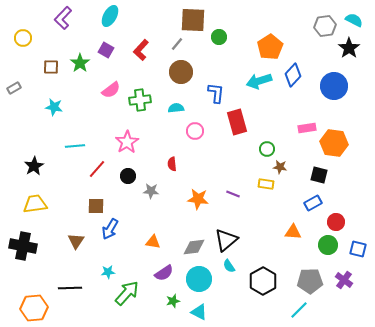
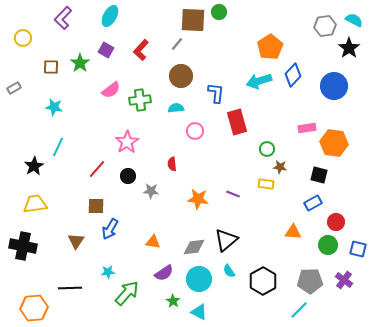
green circle at (219, 37): moved 25 px up
brown circle at (181, 72): moved 4 px down
cyan line at (75, 146): moved 17 px left, 1 px down; rotated 60 degrees counterclockwise
cyan semicircle at (229, 266): moved 5 px down
green star at (173, 301): rotated 24 degrees counterclockwise
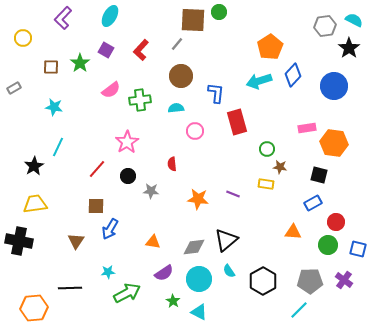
black cross at (23, 246): moved 4 px left, 5 px up
green arrow at (127, 293): rotated 20 degrees clockwise
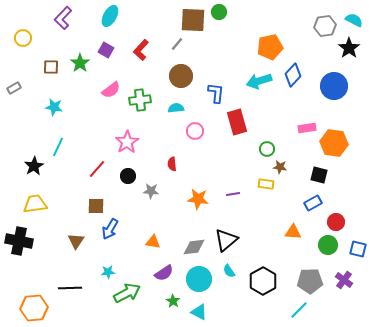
orange pentagon at (270, 47): rotated 20 degrees clockwise
purple line at (233, 194): rotated 32 degrees counterclockwise
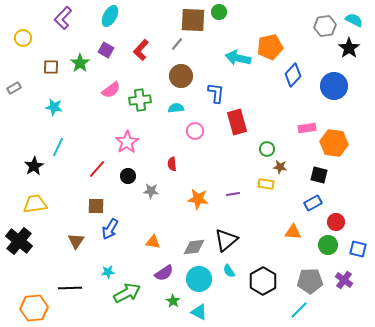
cyan arrow at (259, 81): moved 21 px left, 23 px up; rotated 30 degrees clockwise
black cross at (19, 241): rotated 28 degrees clockwise
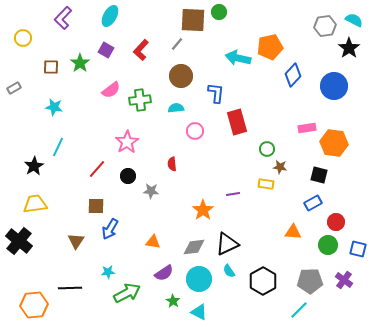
orange star at (198, 199): moved 5 px right, 11 px down; rotated 30 degrees clockwise
black triangle at (226, 240): moved 1 px right, 4 px down; rotated 15 degrees clockwise
orange hexagon at (34, 308): moved 3 px up
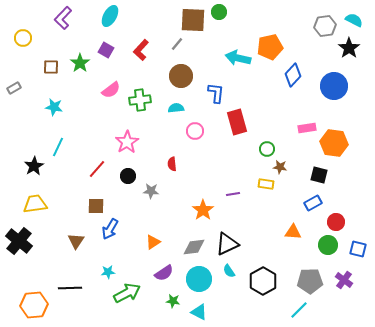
orange triangle at (153, 242): rotated 42 degrees counterclockwise
green star at (173, 301): rotated 24 degrees counterclockwise
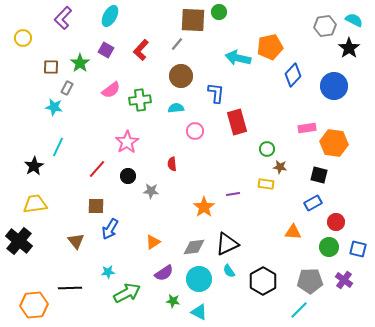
gray rectangle at (14, 88): moved 53 px right; rotated 32 degrees counterclockwise
orange star at (203, 210): moved 1 px right, 3 px up
brown triangle at (76, 241): rotated 12 degrees counterclockwise
green circle at (328, 245): moved 1 px right, 2 px down
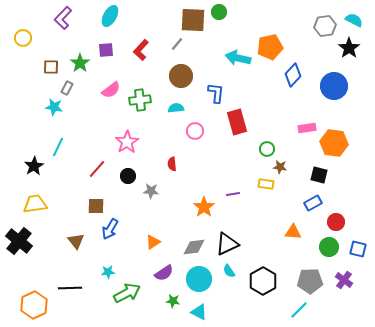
purple square at (106, 50): rotated 35 degrees counterclockwise
orange hexagon at (34, 305): rotated 20 degrees counterclockwise
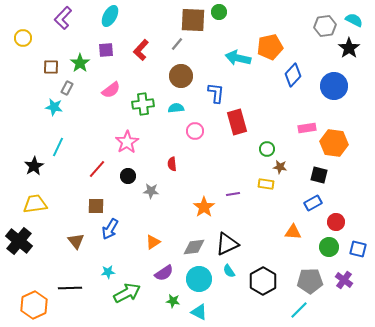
green cross at (140, 100): moved 3 px right, 4 px down
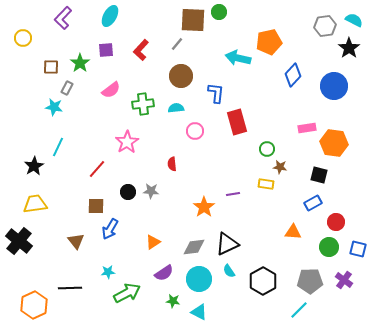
orange pentagon at (270, 47): moved 1 px left, 5 px up
black circle at (128, 176): moved 16 px down
